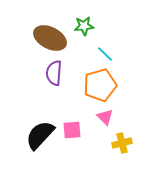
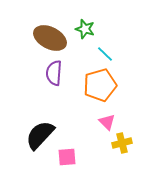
green star: moved 1 px right, 3 px down; rotated 24 degrees clockwise
pink triangle: moved 2 px right, 5 px down
pink square: moved 5 px left, 27 px down
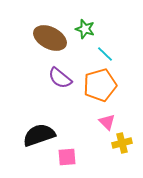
purple semicircle: moved 6 px right, 5 px down; rotated 55 degrees counterclockwise
black semicircle: moved 1 px left; rotated 28 degrees clockwise
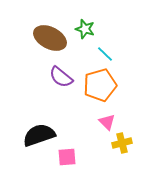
purple semicircle: moved 1 px right, 1 px up
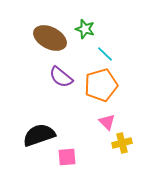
orange pentagon: moved 1 px right
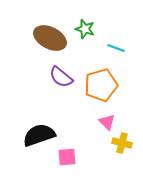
cyan line: moved 11 px right, 6 px up; rotated 24 degrees counterclockwise
yellow cross: rotated 30 degrees clockwise
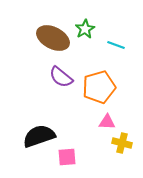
green star: rotated 24 degrees clockwise
brown ellipse: moved 3 px right
cyan line: moved 3 px up
orange pentagon: moved 2 px left, 2 px down
pink triangle: rotated 42 degrees counterclockwise
black semicircle: moved 1 px down
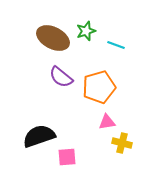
green star: moved 1 px right, 2 px down; rotated 12 degrees clockwise
pink triangle: rotated 12 degrees counterclockwise
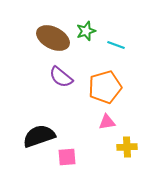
orange pentagon: moved 6 px right
yellow cross: moved 5 px right, 4 px down; rotated 18 degrees counterclockwise
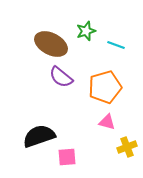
brown ellipse: moved 2 px left, 6 px down
pink triangle: rotated 24 degrees clockwise
yellow cross: rotated 18 degrees counterclockwise
